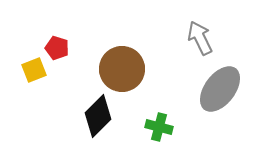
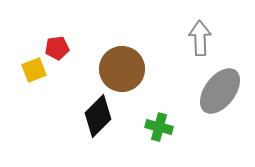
gray arrow: rotated 24 degrees clockwise
red pentagon: rotated 25 degrees counterclockwise
gray ellipse: moved 2 px down
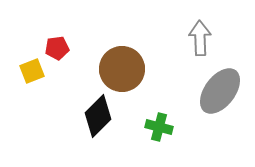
yellow square: moved 2 px left, 1 px down
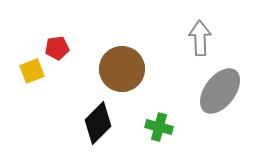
black diamond: moved 7 px down
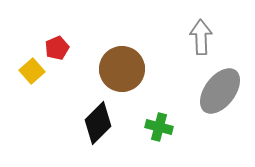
gray arrow: moved 1 px right, 1 px up
red pentagon: rotated 15 degrees counterclockwise
yellow square: rotated 20 degrees counterclockwise
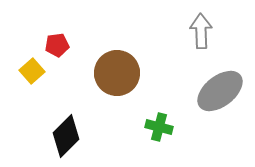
gray arrow: moved 6 px up
red pentagon: moved 3 px up; rotated 15 degrees clockwise
brown circle: moved 5 px left, 4 px down
gray ellipse: rotated 15 degrees clockwise
black diamond: moved 32 px left, 13 px down
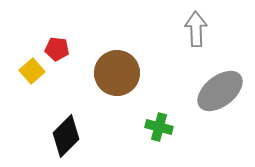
gray arrow: moved 5 px left, 2 px up
red pentagon: moved 4 px down; rotated 15 degrees clockwise
